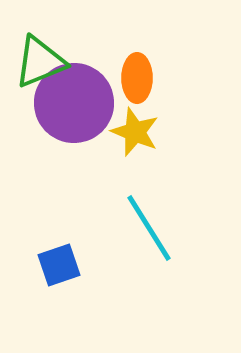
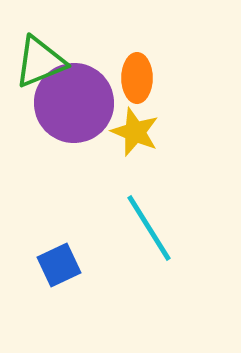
blue square: rotated 6 degrees counterclockwise
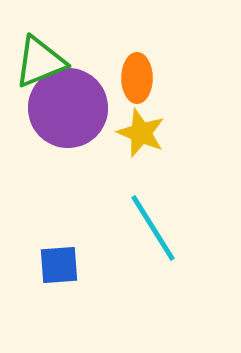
purple circle: moved 6 px left, 5 px down
yellow star: moved 6 px right, 1 px down
cyan line: moved 4 px right
blue square: rotated 21 degrees clockwise
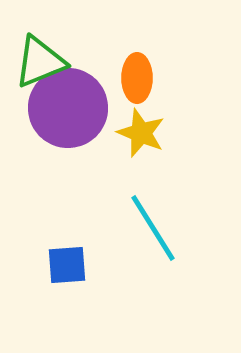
blue square: moved 8 px right
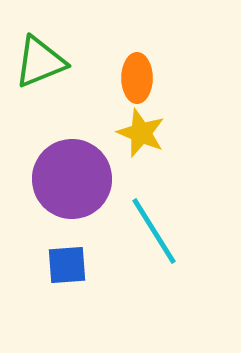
purple circle: moved 4 px right, 71 px down
cyan line: moved 1 px right, 3 px down
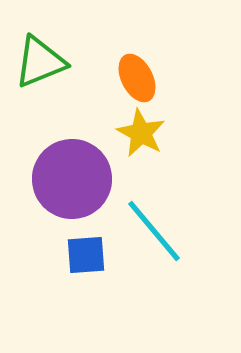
orange ellipse: rotated 27 degrees counterclockwise
yellow star: rotated 6 degrees clockwise
cyan line: rotated 8 degrees counterclockwise
blue square: moved 19 px right, 10 px up
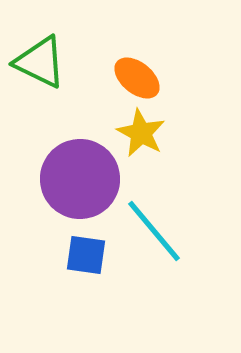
green triangle: rotated 48 degrees clockwise
orange ellipse: rotated 24 degrees counterclockwise
purple circle: moved 8 px right
blue square: rotated 12 degrees clockwise
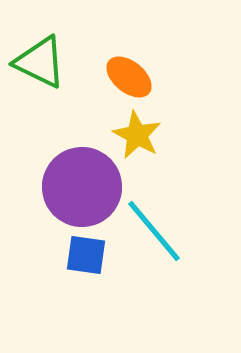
orange ellipse: moved 8 px left, 1 px up
yellow star: moved 4 px left, 2 px down
purple circle: moved 2 px right, 8 px down
